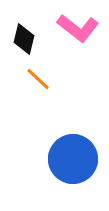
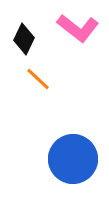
black diamond: rotated 12 degrees clockwise
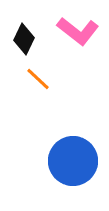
pink L-shape: moved 3 px down
blue circle: moved 2 px down
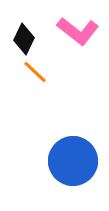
orange line: moved 3 px left, 7 px up
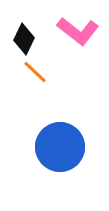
blue circle: moved 13 px left, 14 px up
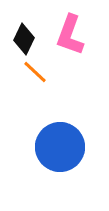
pink L-shape: moved 8 px left, 4 px down; rotated 72 degrees clockwise
